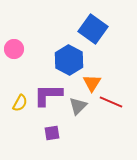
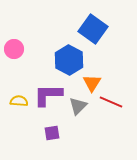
yellow semicircle: moved 1 px left, 2 px up; rotated 114 degrees counterclockwise
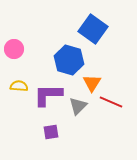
blue hexagon: rotated 12 degrees counterclockwise
yellow semicircle: moved 15 px up
purple square: moved 1 px left, 1 px up
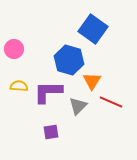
orange triangle: moved 2 px up
purple L-shape: moved 3 px up
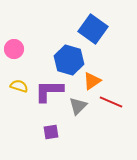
orange triangle: rotated 24 degrees clockwise
yellow semicircle: rotated 12 degrees clockwise
purple L-shape: moved 1 px right, 1 px up
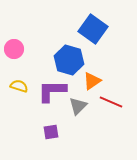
purple L-shape: moved 3 px right
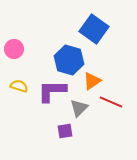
blue square: moved 1 px right
gray triangle: moved 1 px right, 2 px down
purple square: moved 14 px right, 1 px up
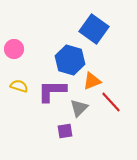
blue hexagon: moved 1 px right
orange triangle: rotated 12 degrees clockwise
red line: rotated 25 degrees clockwise
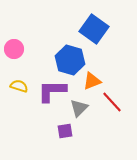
red line: moved 1 px right
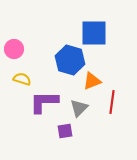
blue square: moved 4 px down; rotated 36 degrees counterclockwise
yellow semicircle: moved 3 px right, 7 px up
purple L-shape: moved 8 px left, 11 px down
red line: rotated 50 degrees clockwise
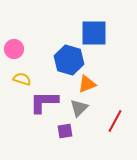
blue hexagon: moved 1 px left
orange triangle: moved 5 px left, 3 px down
red line: moved 3 px right, 19 px down; rotated 20 degrees clockwise
